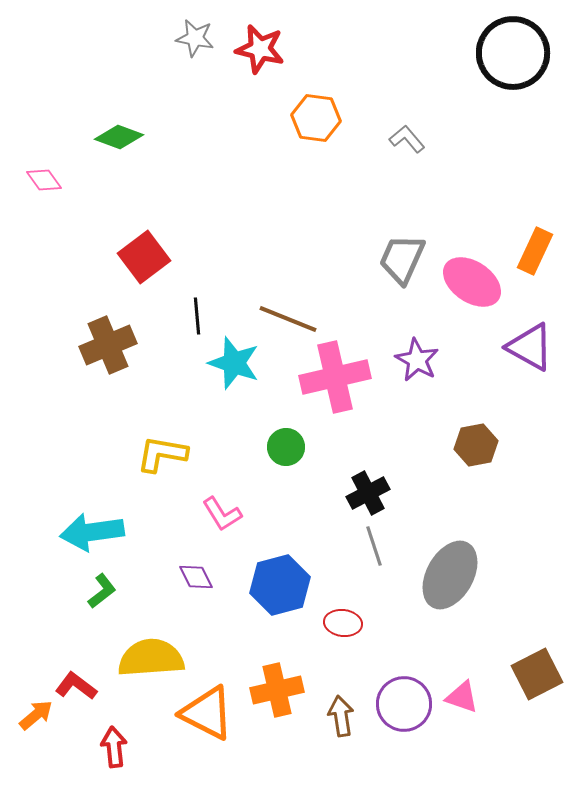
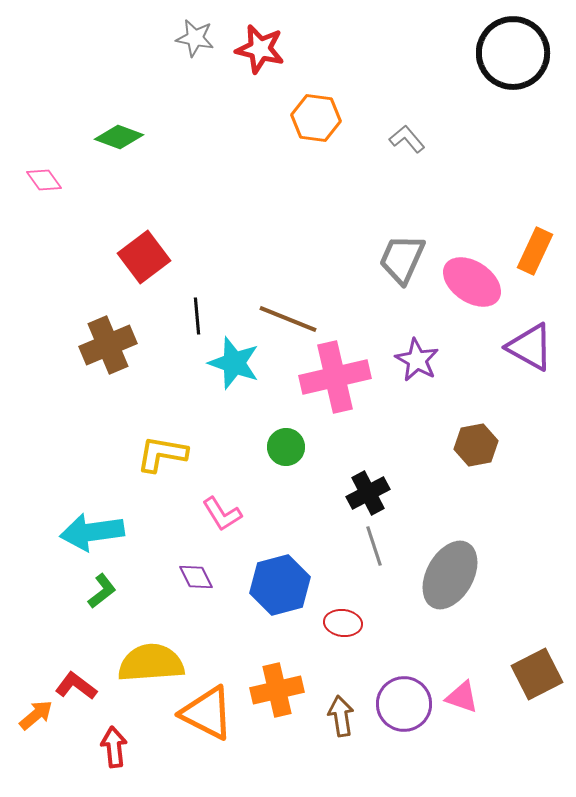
yellow semicircle: moved 5 px down
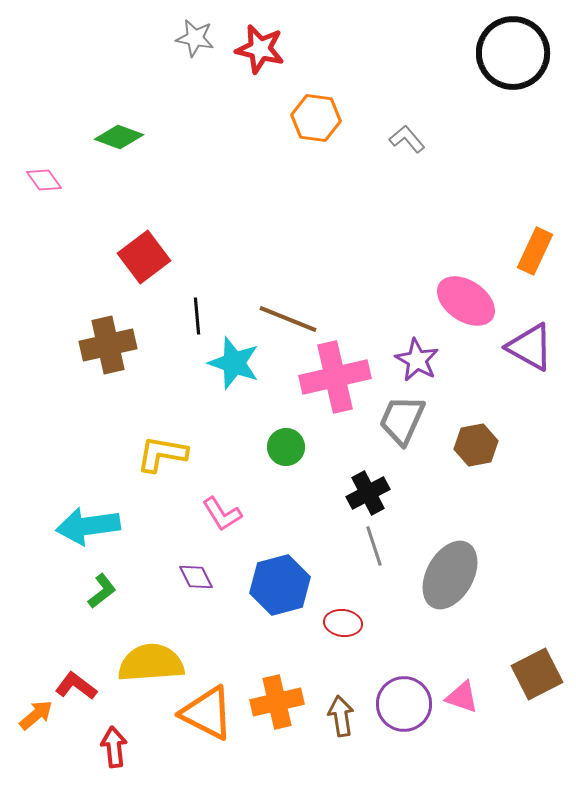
gray trapezoid: moved 161 px down
pink ellipse: moved 6 px left, 19 px down
brown cross: rotated 10 degrees clockwise
cyan arrow: moved 4 px left, 6 px up
orange cross: moved 12 px down
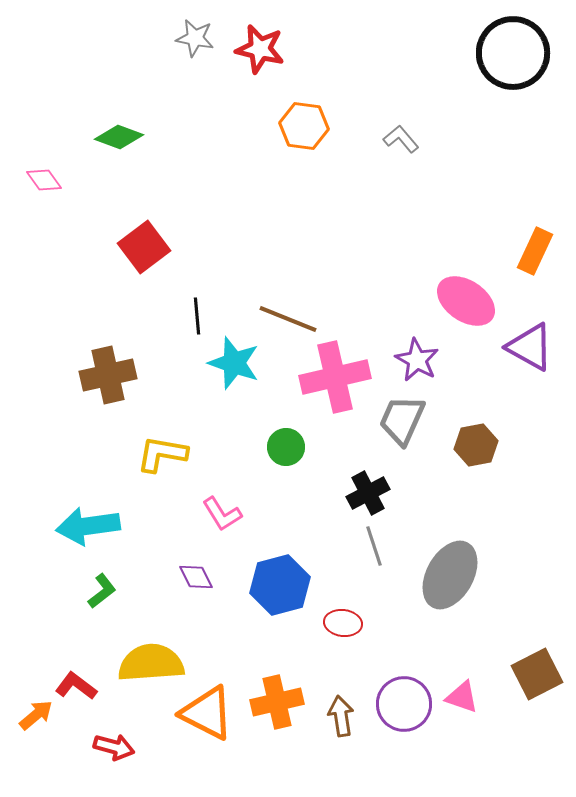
orange hexagon: moved 12 px left, 8 px down
gray L-shape: moved 6 px left
red square: moved 10 px up
brown cross: moved 30 px down
red arrow: rotated 111 degrees clockwise
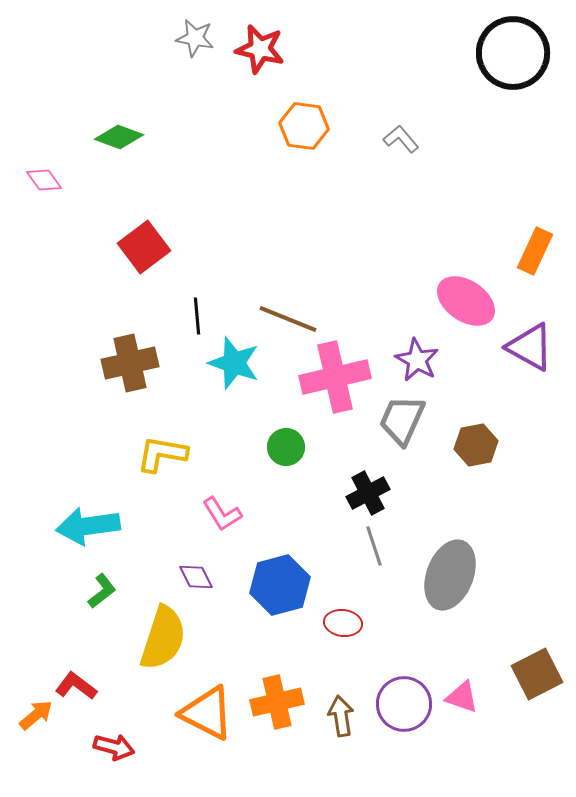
brown cross: moved 22 px right, 12 px up
gray ellipse: rotated 8 degrees counterclockwise
yellow semicircle: moved 12 px right, 25 px up; rotated 112 degrees clockwise
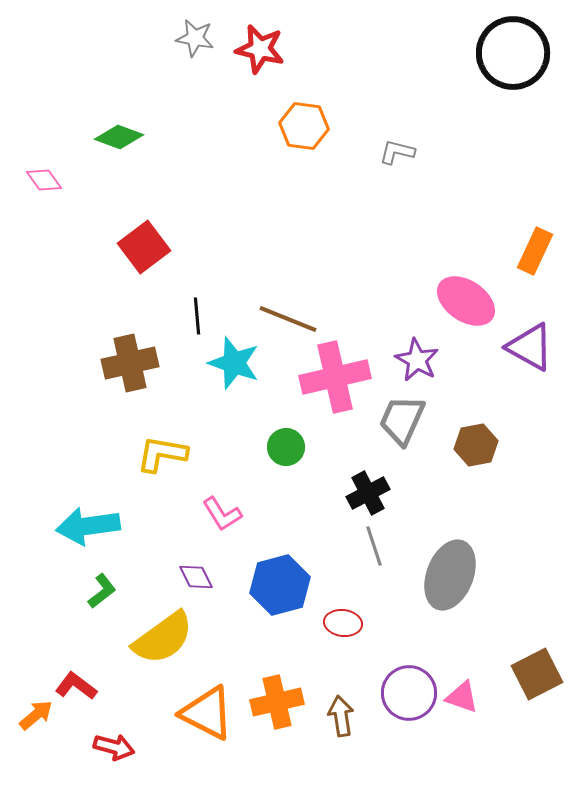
gray L-shape: moved 4 px left, 13 px down; rotated 36 degrees counterclockwise
yellow semicircle: rotated 36 degrees clockwise
purple circle: moved 5 px right, 11 px up
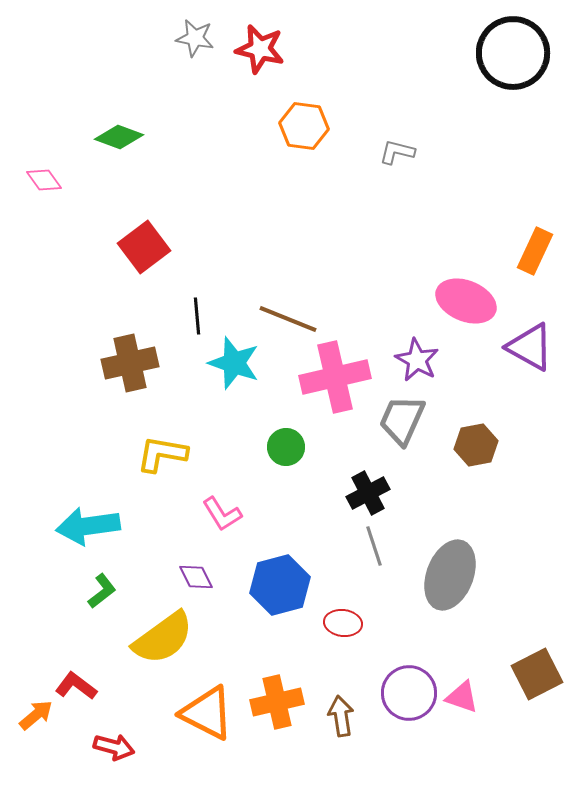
pink ellipse: rotated 12 degrees counterclockwise
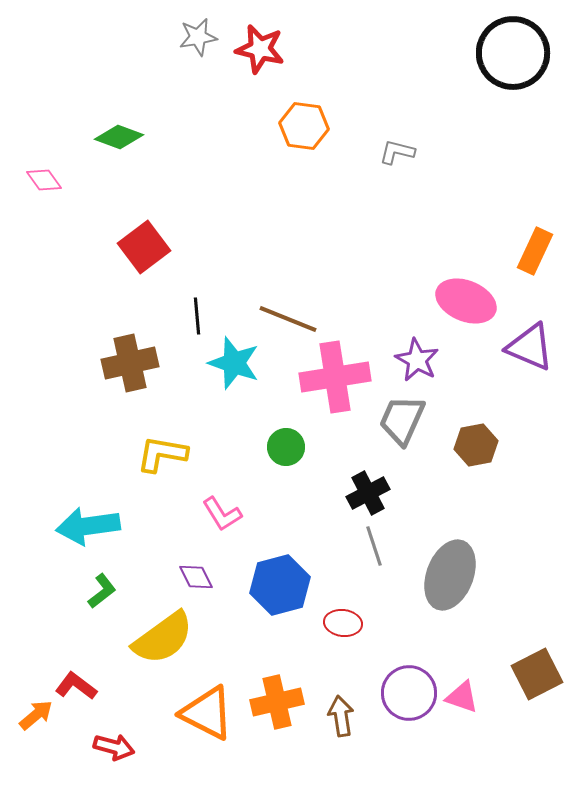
gray star: moved 3 px right, 1 px up; rotated 21 degrees counterclockwise
purple triangle: rotated 6 degrees counterclockwise
pink cross: rotated 4 degrees clockwise
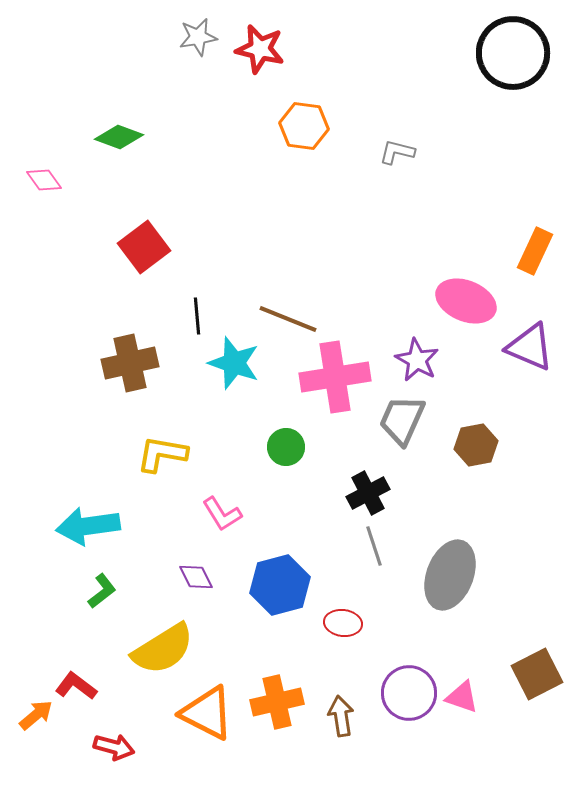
yellow semicircle: moved 11 px down; rotated 4 degrees clockwise
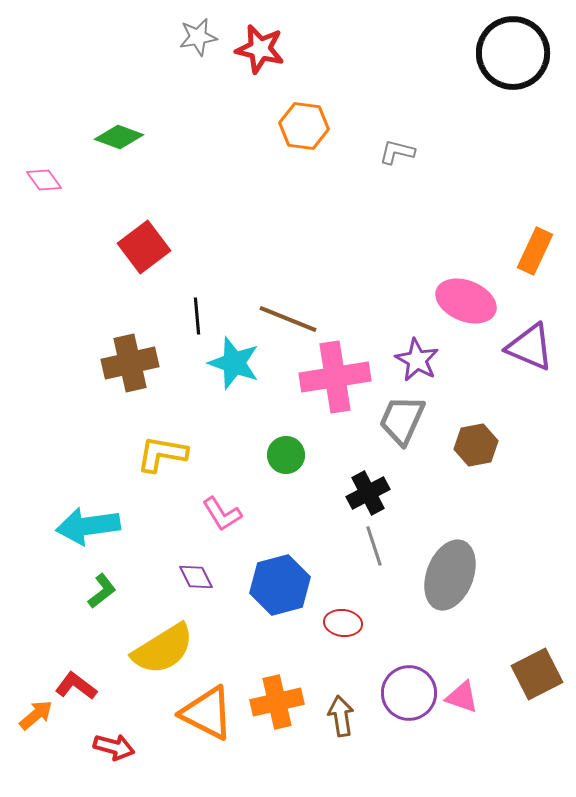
green circle: moved 8 px down
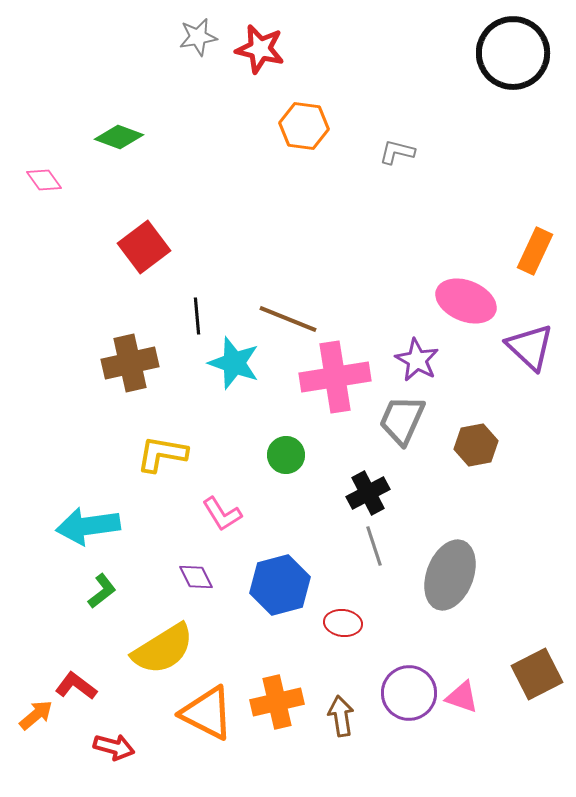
purple triangle: rotated 20 degrees clockwise
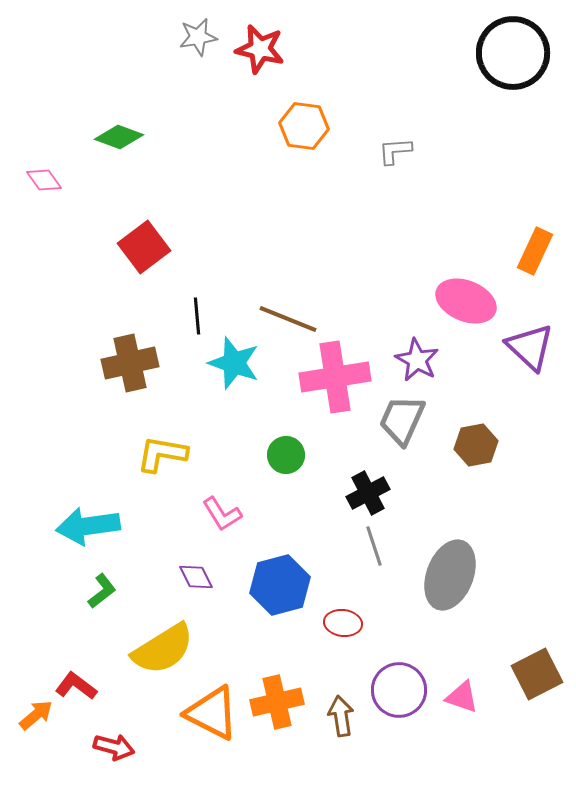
gray L-shape: moved 2 px left, 1 px up; rotated 18 degrees counterclockwise
purple circle: moved 10 px left, 3 px up
orange triangle: moved 5 px right
